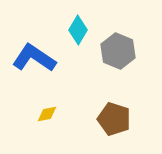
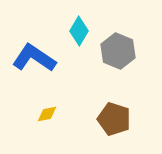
cyan diamond: moved 1 px right, 1 px down
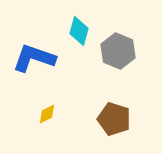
cyan diamond: rotated 16 degrees counterclockwise
blue L-shape: rotated 15 degrees counterclockwise
yellow diamond: rotated 15 degrees counterclockwise
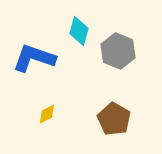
brown pentagon: rotated 12 degrees clockwise
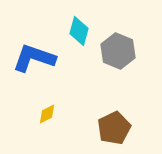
brown pentagon: moved 9 px down; rotated 16 degrees clockwise
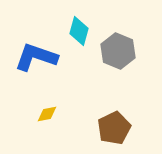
blue L-shape: moved 2 px right, 1 px up
yellow diamond: rotated 15 degrees clockwise
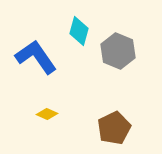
blue L-shape: rotated 36 degrees clockwise
yellow diamond: rotated 35 degrees clockwise
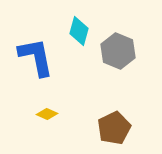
blue L-shape: rotated 24 degrees clockwise
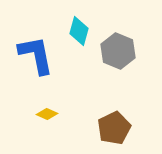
blue L-shape: moved 2 px up
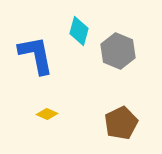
brown pentagon: moved 7 px right, 5 px up
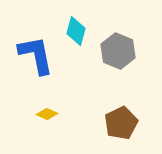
cyan diamond: moved 3 px left
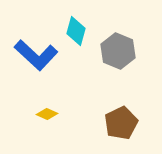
blue L-shape: rotated 144 degrees clockwise
